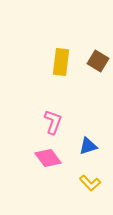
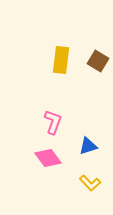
yellow rectangle: moved 2 px up
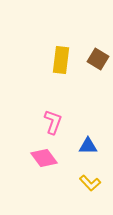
brown square: moved 2 px up
blue triangle: rotated 18 degrees clockwise
pink diamond: moved 4 px left
